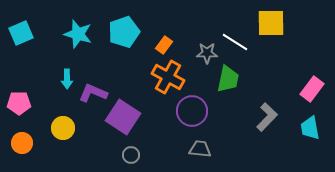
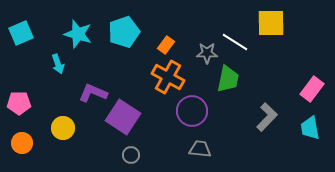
orange rectangle: moved 2 px right
cyan arrow: moved 9 px left, 15 px up; rotated 18 degrees counterclockwise
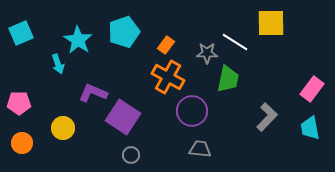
cyan star: moved 6 px down; rotated 16 degrees clockwise
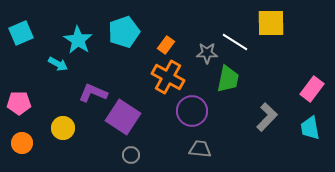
cyan arrow: rotated 42 degrees counterclockwise
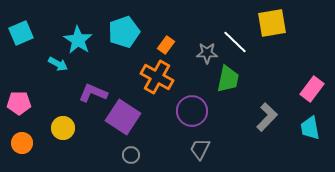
yellow square: moved 1 px right; rotated 8 degrees counterclockwise
white line: rotated 12 degrees clockwise
orange cross: moved 11 px left
gray trapezoid: rotated 70 degrees counterclockwise
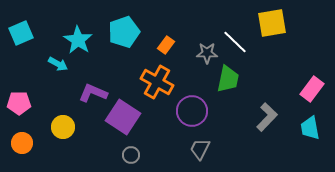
orange cross: moved 5 px down
yellow circle: moved 1 px up
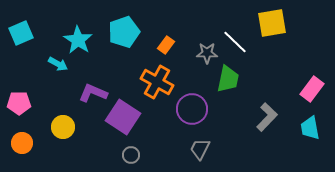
purple circle: moved 2 px up
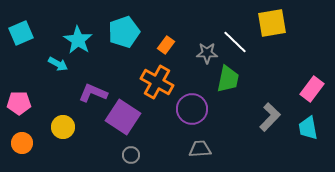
gray L-shape: moved 3 px right
cyan trapezoid: moved 2 px left
gray trapezoid: rotated 60 degrees clockwise
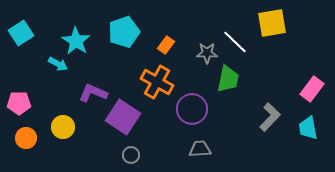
cyan square: rotated 10 degrees counterclockwise
cyan star: moved 2 px left, 1 px down
orange circle: moved 4 px right, 5 px up
